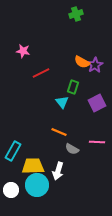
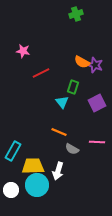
purple star: rotated 21 degrees counterclockwise
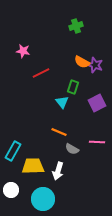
green cross: moved 12 px down
cyan circle: moved 6 px right, 14 px down
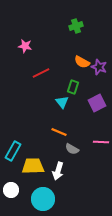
pink star: moved 2 px right, 5 px up
purple star: moved 4 px right, 2 px down
pink line: moved 4 px right
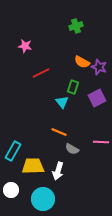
purple square: moved 5 px up
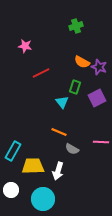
green rectangle: moved 2 px right
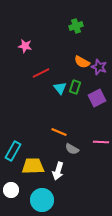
cyan triangle: moved 2 px left, 14 px up
cyan circle: moved 1 px left, 1 px down
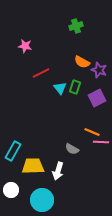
purple star: moved 3 px down
orange line: moved 33 px right
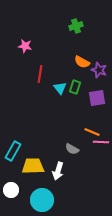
red line: moved 1 px left, 1 px down; rotated 54 degrees counterclockwise
purple square: rotated 18 degrees clockwise
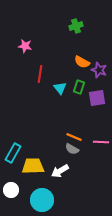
green rectangle: moved 4 px right
orange line: moved 18 px left, 5 px down
cyan rectangle: moved 2 px down
white arrow: moved 2 px right; rotated 42 degrees clockwise
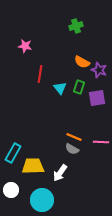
white arrow: moved 2 px down; rotated 24 degrees counterclockwise
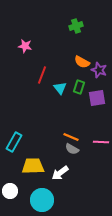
red line: moved 2 px right, 1 px down; rotated 12 degrees clockwise
orange line: moved 3 px left
cyan rectangle: moved 1 px right, 11 px up
white arrow: rotated 18 degrees clockwise
white circle: moved 1 px left, 1 px down
